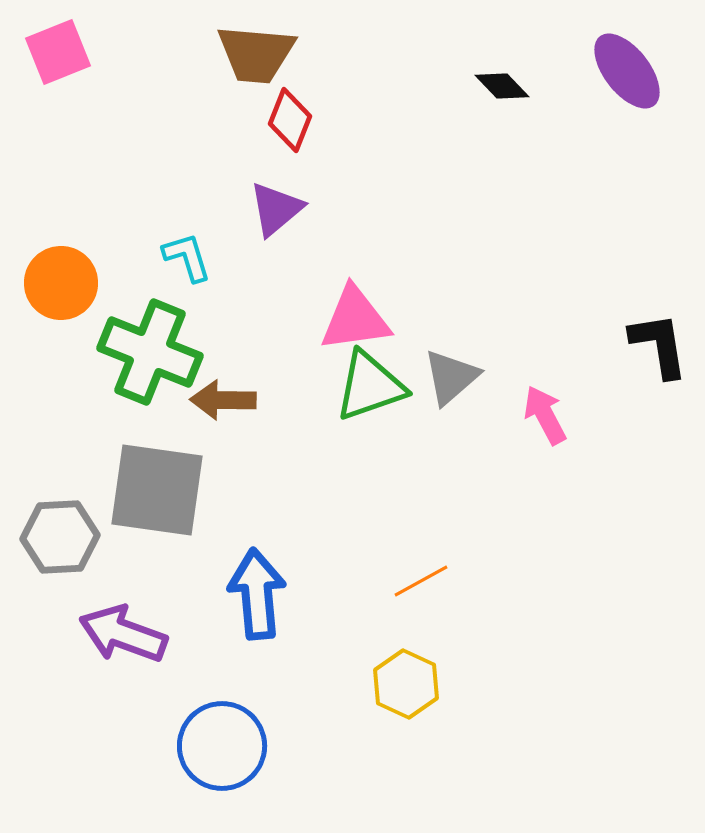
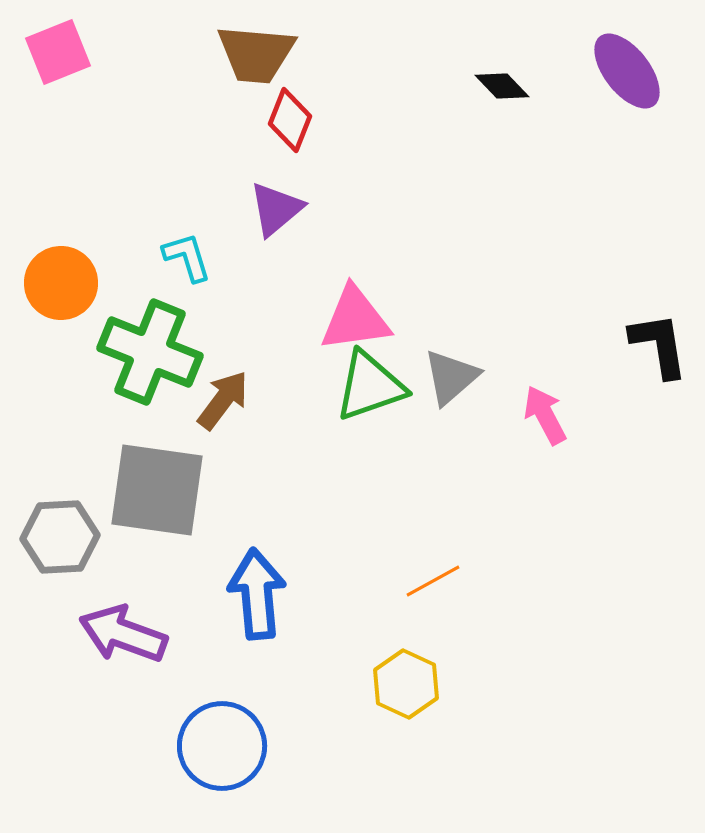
brown arrow: rotated 126 degrees clockwise
orange line: moved 12 px right
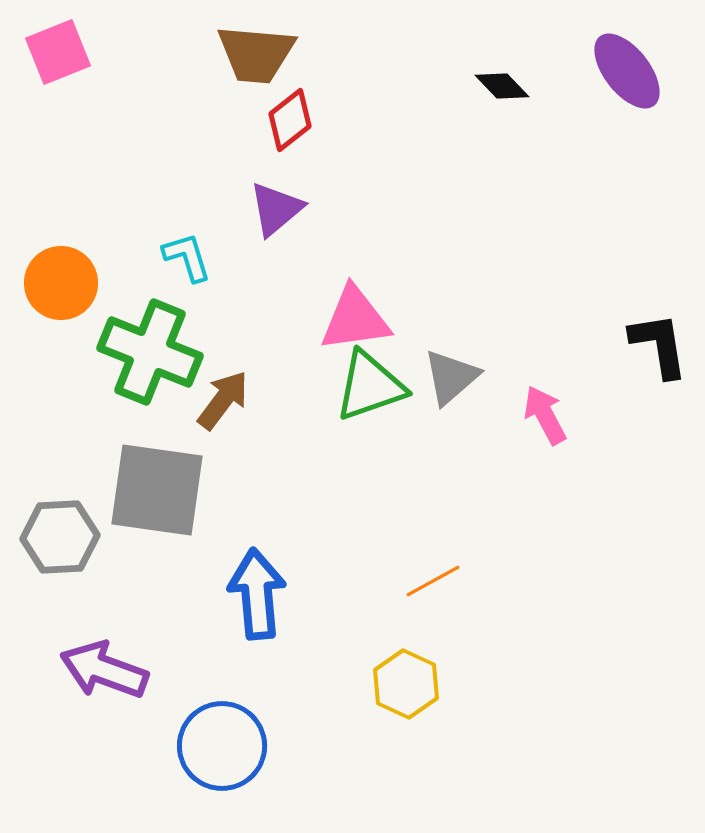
red diamond: rotated 30 degrees clockwise
purple arrow: moved 19 px left, 36 px down
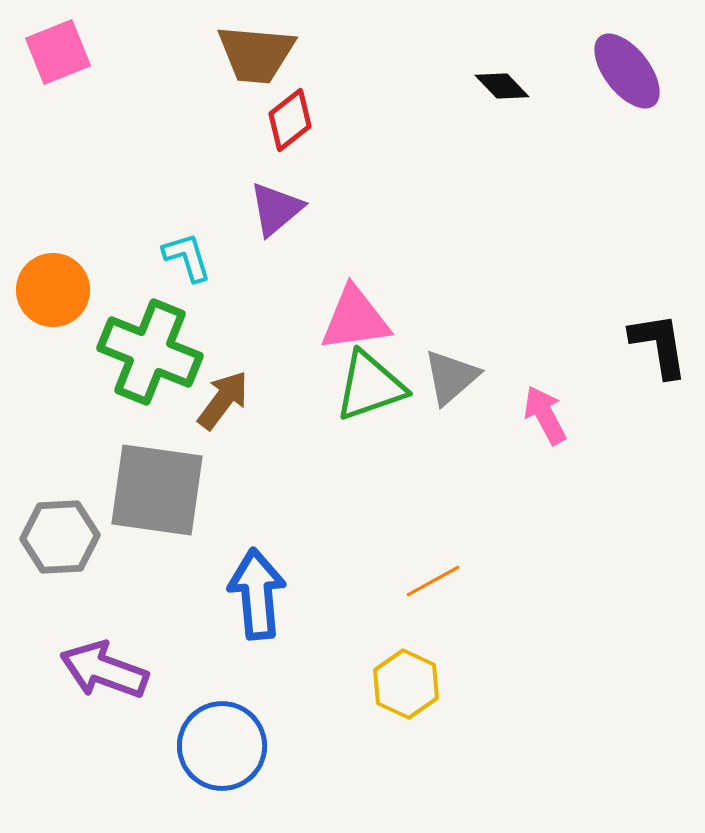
orange circle: moved 8 px left, 7 px down
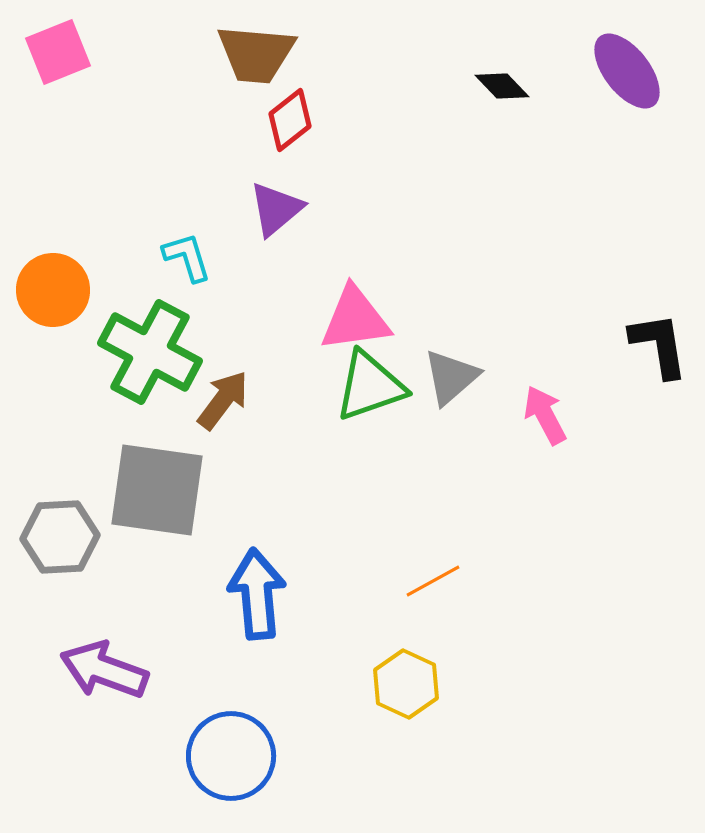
green cross: rotated 6 degrees clockwise
blue circle: moved 9 px right, 10 px down
